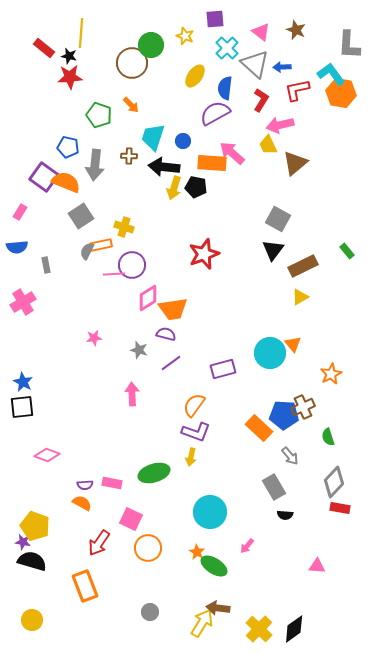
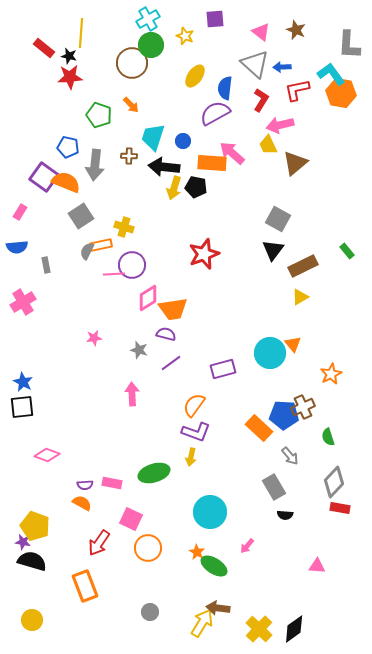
cyan cross at (227, 48): moved 79 px left, 29 px up; rotated 15 degrees clockwise
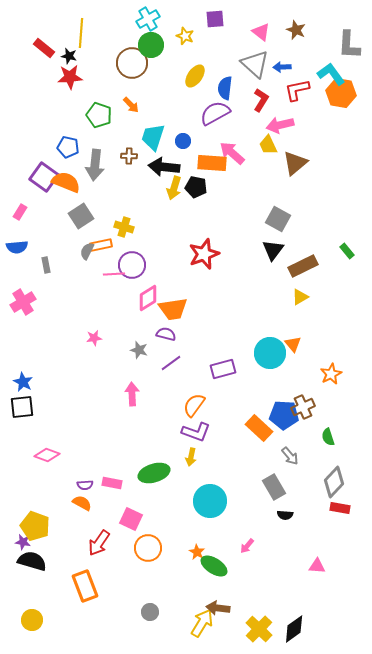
cyan circle at (210, 512): moved 11 px up
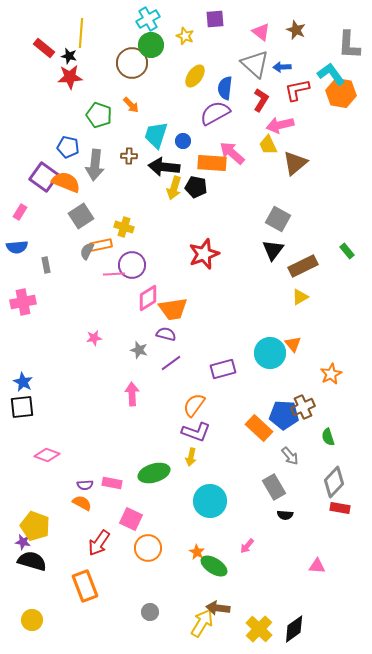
cyan trapezoid at (153, 137): moved 3 px right, 2 px up
pink cross at (23, 302): rotated 20 degrees clockwise
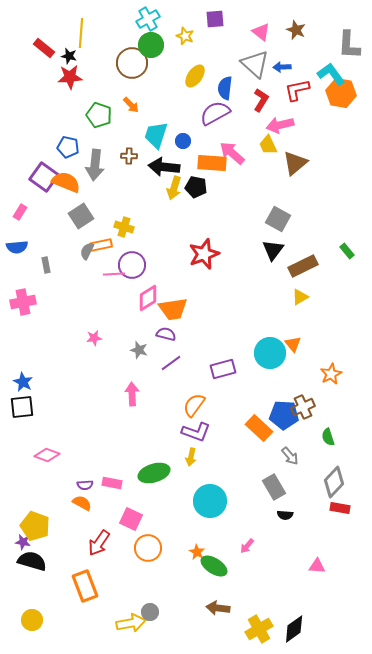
yellow arrow at (202, 623): moved 71 px left; rotated 48 degrees clockwise
yellow cross at (259, 629): rotated 16 degrees clockwise
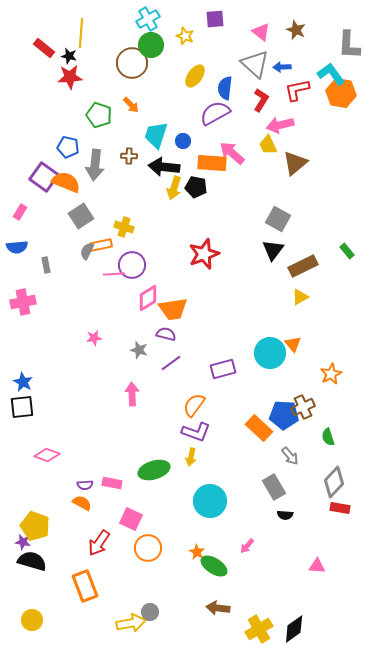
green ellipse at (154, 473): moved 3 px up
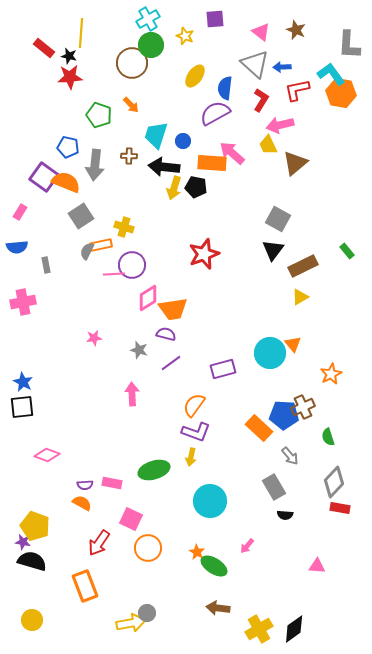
gray circle at (150, 612): moved 3 px left, 1 px down
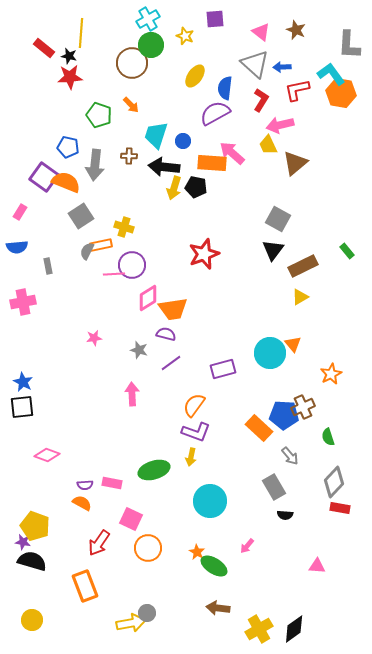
gray rectangle at (46, 265): moved 2 px right, 1 px down
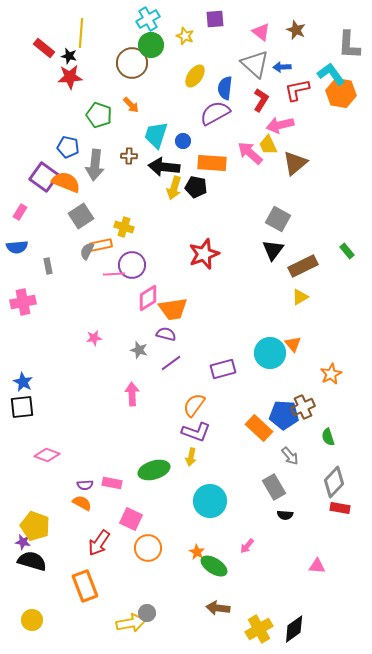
pink arrow at (232, 153): moved 18 px right
